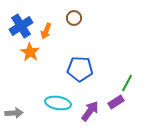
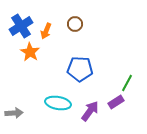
brown circle: moved 1 px right, 6 px down
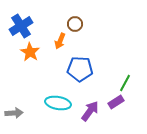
orange arrow: moved 14 px right, 10 px down
green line: moved 2 px left
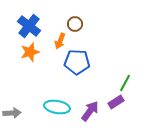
blue cross: moved 8 px right; rotated 20 degrees counterclockwise
orange star: rotated 24 degrees clockwise
blue pentagon: moved 3 px left, 7 px up
cyan ellipse: moved 1 px left, 4 px down
gray arrow: moved 2 px left
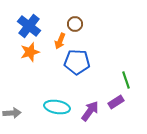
green line: moved 1 px right, 3 px up; rotated 48 degrees counterclockwise
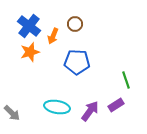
orange arrow: moved 7 px left, 5 px up
purple rectangle: moved 3 px down
gray arrow: rotated 48 degrees clockwise
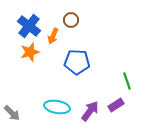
brown circle: moved 4 px left, 4 px up
green line: moved 1 px right, 1 px down
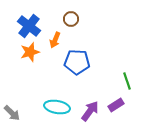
brown circle: moved 1 px up
orange arrow: moved 2 px right, 4 px down
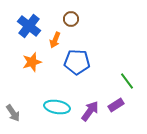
orange star: moved 2 px right, 10 px down
green line: rotated 18 degrees counterclockwise
gray arrow: moved 1 px right; rotated 12 degrees clockwise
